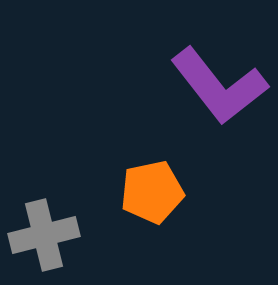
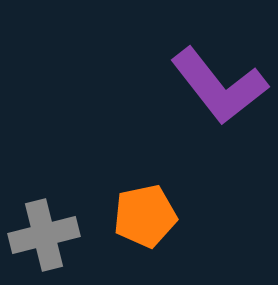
orange pentagon: moved 7 px left, 24 px down
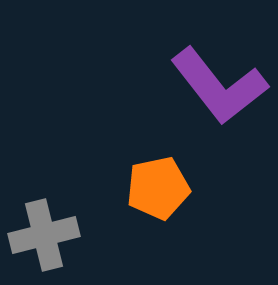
orange pentagon: moved 13 px right, 28 px up
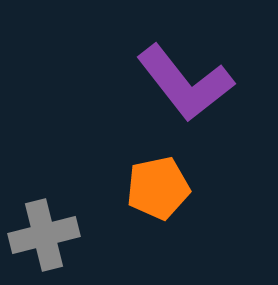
purple L-shape: moved 34 px left, 3 px up
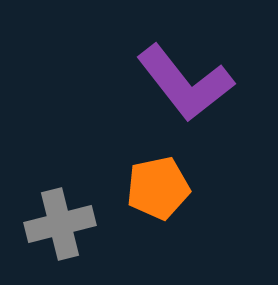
gray cross: moved 16 px right, 11 px up
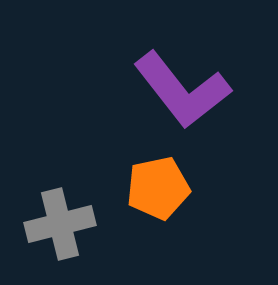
purple L-shape: moved 3 px left, 7 px down
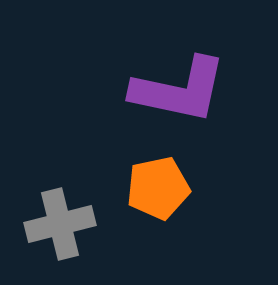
purple L-shape: moved 3 px left; rotated 40 degrees counterclockwise
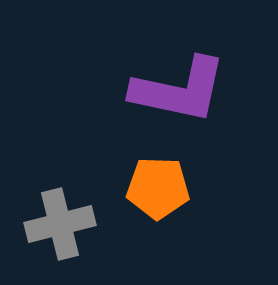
orange pentagon: rotated 14 degrees clockwise
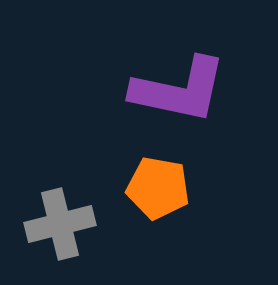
orange pentagon: rotated 8 degrees clockwise
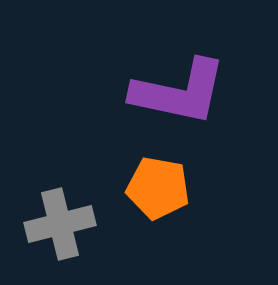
purple L-shape: moved 2 px down
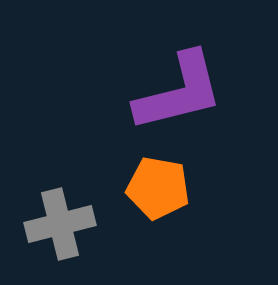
purple L-shape: rotated 26 degrees counterclockwise
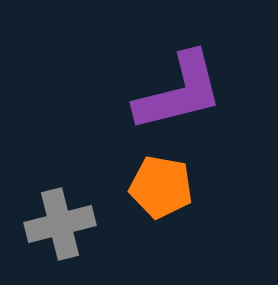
orange pentagon: moved 3 px right, 1 px up
